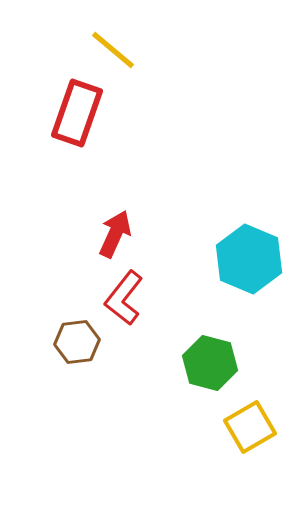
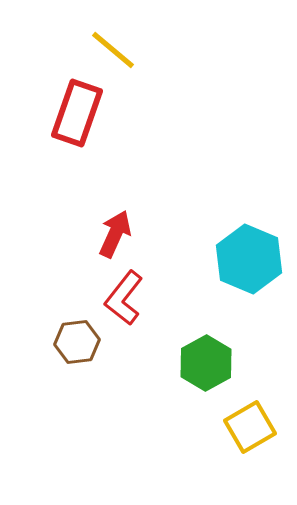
green hexagon: moved 4 px left; rotated 16 degrees clockwise
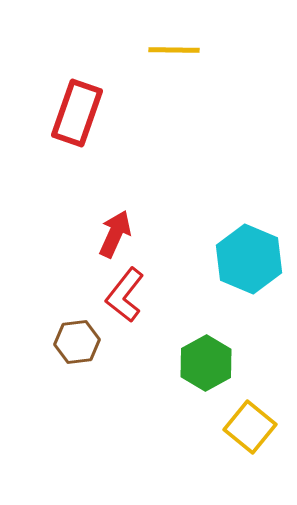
yellow line: moved 61 px right; rotated 39 degrees counterclockwise
red L-shape: moved 1 px right, 3 px up
yellow square: rotated 21 degrees counterclockwise
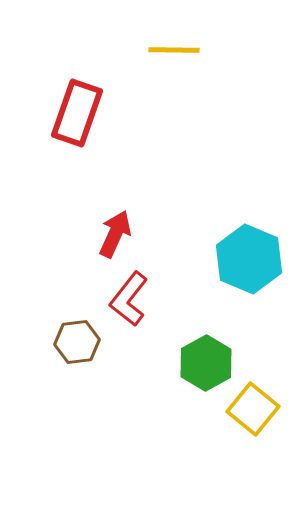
red L-shape: moved 4 px right, 4 px down
yellow square: moved 3 px right, 18 px up
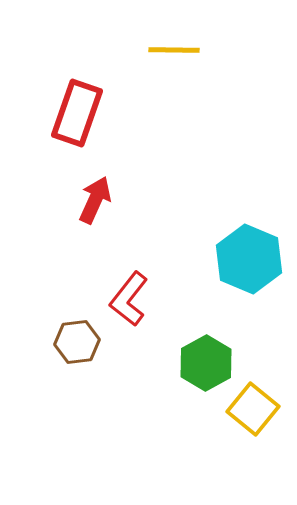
red arrow: moved 20 px left, 34 px up
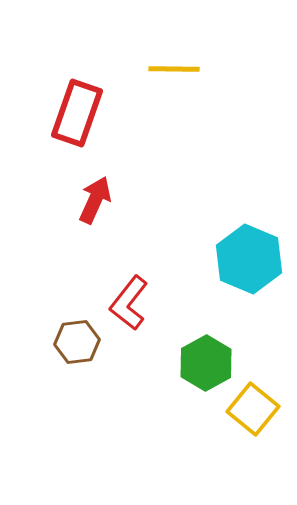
yellow line: moved 19 px down
red L-shape: moved 4 px down
